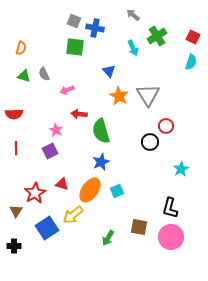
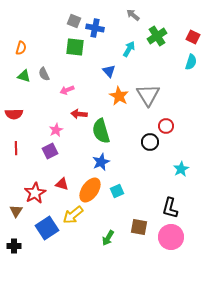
cyan arrow: moved 4 px left, 1 px down; rotated 126 degrees counterclockwise
pink star: rotated 16 degrees clockwise
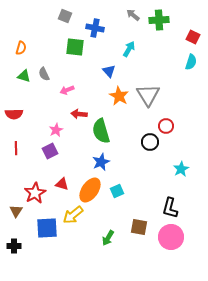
gray square: moved 9 px left, 5 px up
green cross: moved 2 px right, 16 px up; rotated 30 degrees clockwise
blue square: rotated 30 degrees clockwise
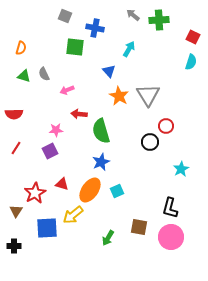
pink star: rotated 24 degrees clockwise
red line: rotated 32 degrees clockwise
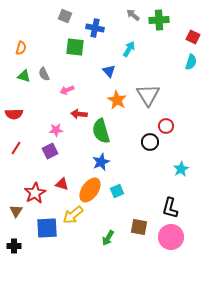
orange star: moved 2 px left, 4 px down
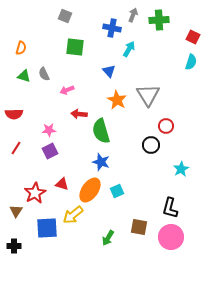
gray arrow: rotated 72 degrees clockwise
blue cross: moved 17 px right
pink star: moved 7 px left
black circle: moved 1 px right, 3 px down
blue star: rotated 30 degrees counterclockwise
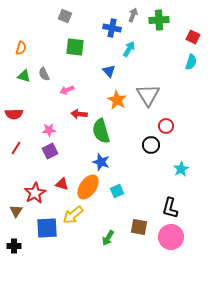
orange ellipse: moved 2 px left, 3 px up
